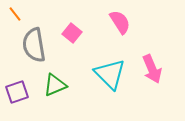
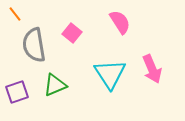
cyan triangle: rotated 12 degrees clockwise
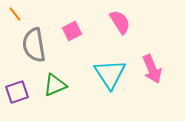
pink square: moved 2 px up; rotated 24 degrees clockwise
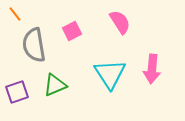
pink arrow: rotated 28 degrees clockwise
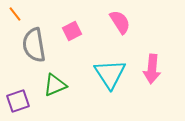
purple square: moved 1 px right, 9 px down
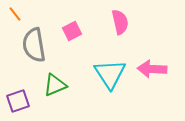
pink semicircle: rotated 20 degrees clockwise
pink arrow: rotated 88 degrees clockwise
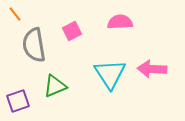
pink semicircle: rotated 80 degrees counterclockwise
green triangle: moved 1 px down
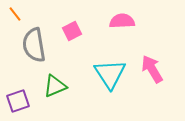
pink semicircle: moved 2 px right, 1 px up
pink arrow: rotated 56 degrees clockwise
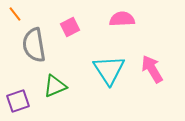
pink semicircle: moved 2 px up
pink square: moved 2 px left, 4 px up
cyan triangle: moved 1 px left, 4 px up
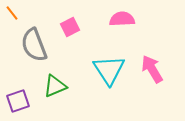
orange line: moved 3 px left, 1 px up
gray semicircle: rotated 12 degrees counterclockwise
